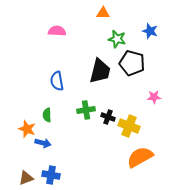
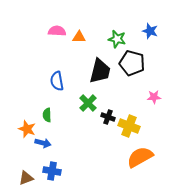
orange triangle: moved 24 px left, 24 px down
green cross: moved 2 px right, 7 px up; rotated 36 degrees counterclockwise
blue cross: moved 1 px right, 4 px up
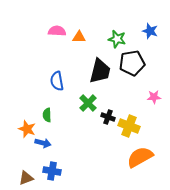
black pentagon: rotated 25 degrees counterclockwise
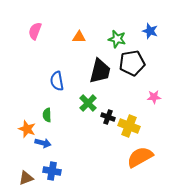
pink semicircle: moved 22 px left; rotated 72 degrees counterclockwise
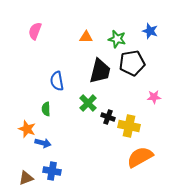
orange triangle: moved 7 px right
green semicircle: moved 1 px left, 6 px up
yellow cross: rotated 10 degrees counterclockwise
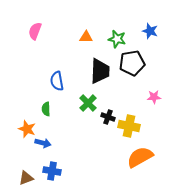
black trapezoid: rotated 12 degrees counterclockwise
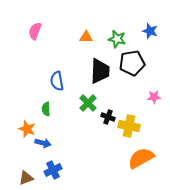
orange semicircle: moved 1 px right, 1 px down
blue cross: moved 1 px right, 1 px up; rotated 36 degrees counterclockwise
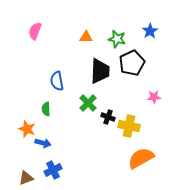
blue star: rotated 21 degrees clockwise
black pentagon: rotated 15 degrees counterclockwise
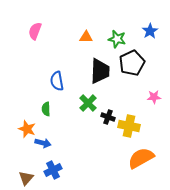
brown triangle: rotated 28 degrees counterclockwise
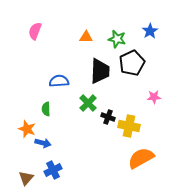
blue semicircle: moved 2 px right; rotated 96 degrees clockwise
